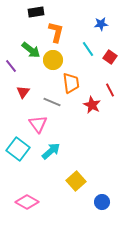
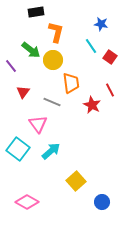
blue star: rotated 16 degrees clockwise
cyan line: moved 3 px right, 3 px up
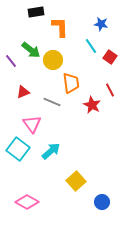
orange L-shape: moved 4 px right, 5 px up; rotated 15 degrees counterclockwise
purple line: moved 5 px up
red triangle: rotated 32 degrees clockwise
pink triangle: moved 6 px left
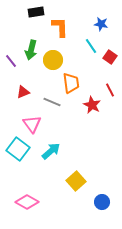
green arrow: rotated 66 degrees clockwise
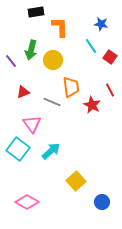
orange trapezoid: moved 4 px down
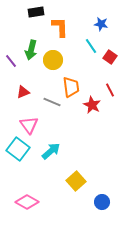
pink triangle: moved 3 px left, 1 px down
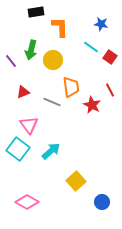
cyan line: moved 1 px down; rotated 21 degrees counterclockwise
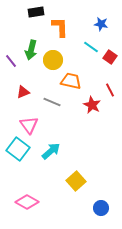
orange trapezoid: moved 6 px up; rotated 70 degrees counterclockwise
blue circle: moved 1 px left, 6 px down
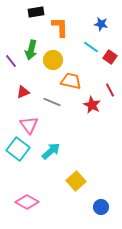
blue circle: moved 1 px up
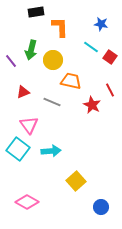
cyan arrow: rotated 36 degrees clockwise
